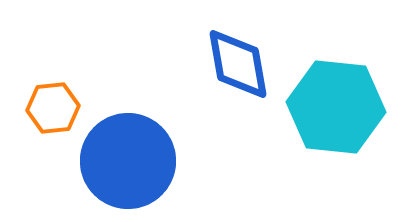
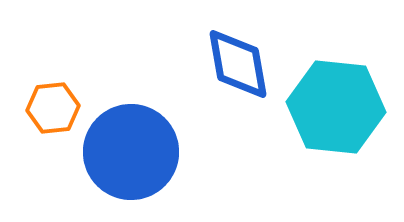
blue circle: moved 3 px right, 9 px up
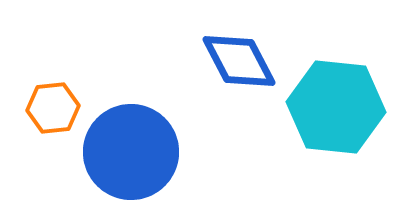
blue diamond: moved 1 px right, 3 px up; rotated 18 degrees counterclockwise
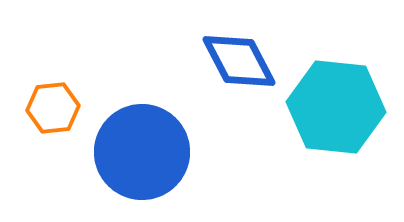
blue circle: moved 11 px right
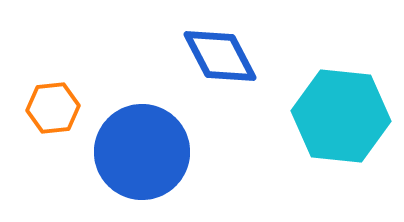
blue diamond: moved 19 px left, 5 px up
cyan hexagon: moved 5 px right, 9 px down
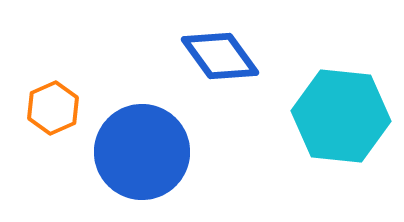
blue diamond: rotated 8 degrees counterclockwise
orange hexagon: rotated 18 degrees counterclockwise
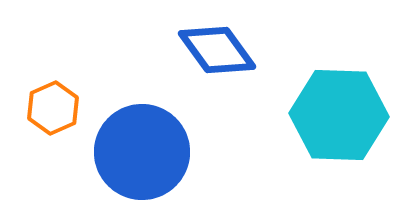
blue diamond: moved 3 px left, 6 px up
cyan hexagon: moved 2 px left, 1 px up; rotated 4 degrees counterclockwise
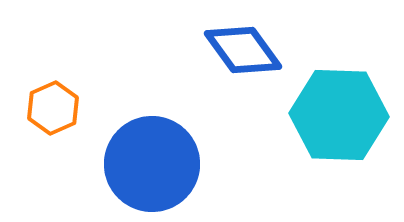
blue diamond: moved 26 px right
blue circle: moved 10 px right, 12 px down
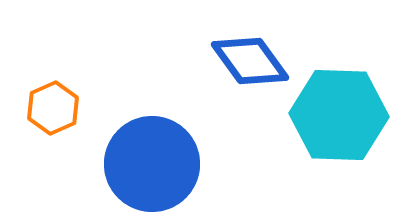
blue diamond: moved 7 px right, 11 px down
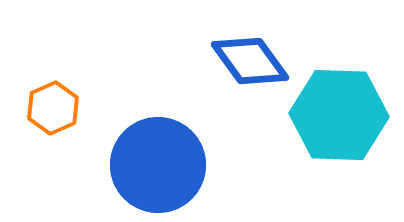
blue circle: moved 6 px right, 1 px down
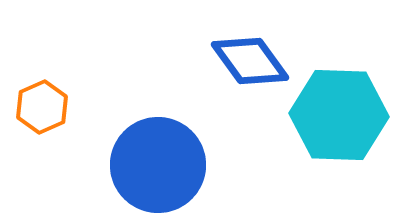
orange hexagon: moved 11 px left, 1 px up
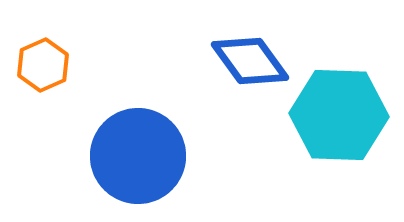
orange hexagon: moved 1 px right, 42 px up
blue circle: moved 20 px left, 9 px up
